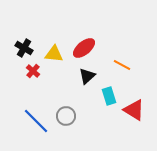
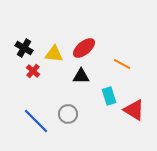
orange line: moved 1 px up
black triangle: moved 6 px left; rotated 42 degrees clockwise
gray circle: moved 2 px right, 2 px up
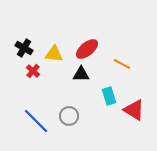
red ellipse: moved 3 px right, 1 px down
black triangle: moved 2 px up
gray circle: moved 1 px right, 2 px down
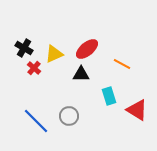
yellow triangle: rotated 30 degrees counterclockwise
red cross: moved 1 px right, 3 px up
red triangle: moved 3 px right
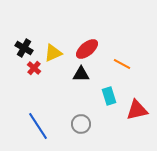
yellow triangle: moved 1 px left, 1 px up
red triangle: rotated 45 degrees counterclockwise
gray circle: moved 12 px right, 8 px down
blue line: moved 2 px right, 5 px down; rotated 12 degrees clockwise
